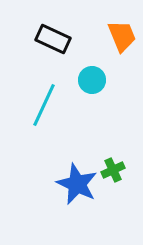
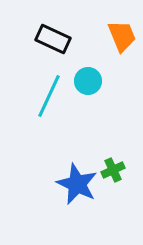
cyan circle: moved 4 px left, 1 px down
cyan line: moved 5 px right, 9 px up
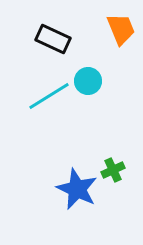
orange trapezoid: moved 1 px left, 7 px up
cyan line: rotated 33 degrees clockwise
blue star: moved 5 px down
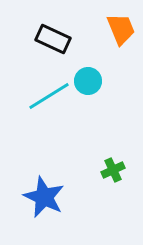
blue star: moved 33 px left, 8 px down
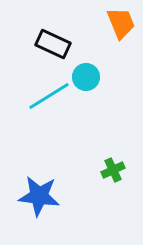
orange trapezoid: moved 6 px up
black rectangle: moved 5 px down
cyan circle: moved 2 px left, 4 px up
blue star: moved 5 px left, 1 px up; rotated 18 degrees counterclockwise
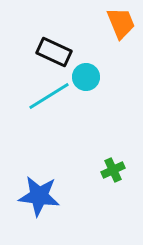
black rectangle: moved 1 px right, 8 px down
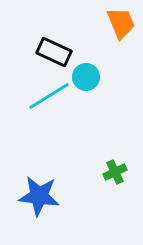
green cross: moved 2 px right, 2 px down
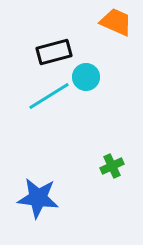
orange trapezoid: moved 5 px left, 1 px up; rotated 44 degrees counterclockwise
black rectangle: rotated 40 degrees counterclockwise
green cross: moved 3 px left, 6 px up
blue star: moved 1 px left, 2 px down
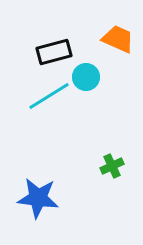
orange trapezoid: moved 2 px right, 17 px down
